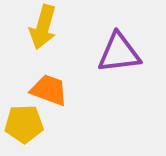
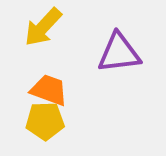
yellow arrow: rotated 27 degrees clockwise
yellow pentagon: moved 21 px right, 3 px up
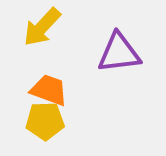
yellow arrow: moved 1 px left
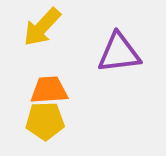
orange trapezoid: rotated 24 degrees counterclockwise
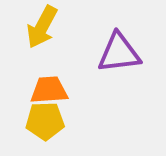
yellow arrow: rotated 15 degrees counterclockwise
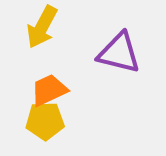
purple triangle: rotated 21 degrees clockwise
orange trapezoid: rotated 21 degrees counterclockwise
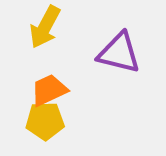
yellow arrow: moved 3 px right
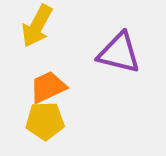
yellow arrow: moved 8 px left, 1 px up
orange trapezoid: moved 1 px left, 3 px up
